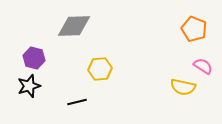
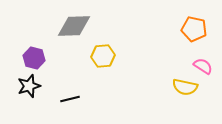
orange pentagon: rotated 10 degrees counterclockwise
yellow hexagon: moved 3 px right, 13 px up
yellow semicircle: moved 2 px right
black line: moved 7 px left, 3 px up
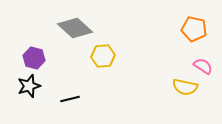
gray diamond: moved 1 px right, 2 px down; rotated 44 degrees clockwise
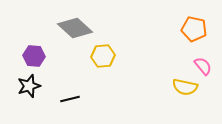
purple hexagon: moved 2 px up; rotated 10 degrees counterclockwise
pink semicircle: rotated 18 degrees clockwise
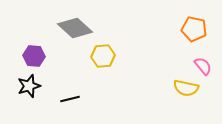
yellow semicircle: moved 1 px right, 1 px down
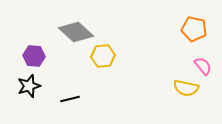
gray diamond: moved 1 px right, 4 px down
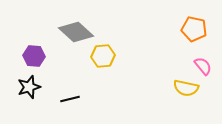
black star: moved 1 px down
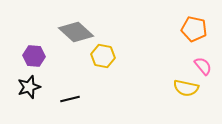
yellow hexagon: rotated 15 degrees clockwise
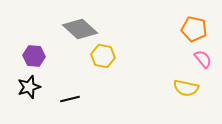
gray diamond: moved 4 px right, 3 px up
pink semicircle: moved 7 px up
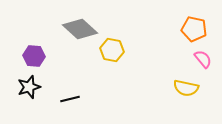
yellow hexagon: moved 9 px right, 6 px up
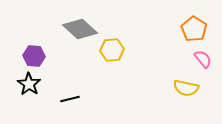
orange pentagon: rotated 20 degrees clockwise
yellow hexagon: rotated 15 degrees counterclockwise
black star: moved 3 px up; rotated 20 degrees counterclockwise
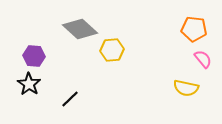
orange pentagon: rotated 25 degrees counterclockwise
black line: rotated 30 degrees counterclockwise
